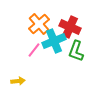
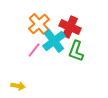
cyan cross: rotated 15 degrees counterclockwise
yellow arrow: moved 5 px down; rotated 16 degrees clockwise
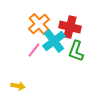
red cross: rotated 10 degrees counterclockwise
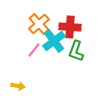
red cross: rotated 10 degrees counterclockwise
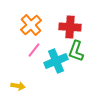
orange cross: moved 8 px left, 1 px down
cyan cross: moved 2 px right, 20 px down; rotated 15 degrees clockwise
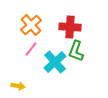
pink line: moved 3 px left, 1 px up
cyan cross: moved 1 px left, 1 px down; rotated 20 degrees counterclockwise
